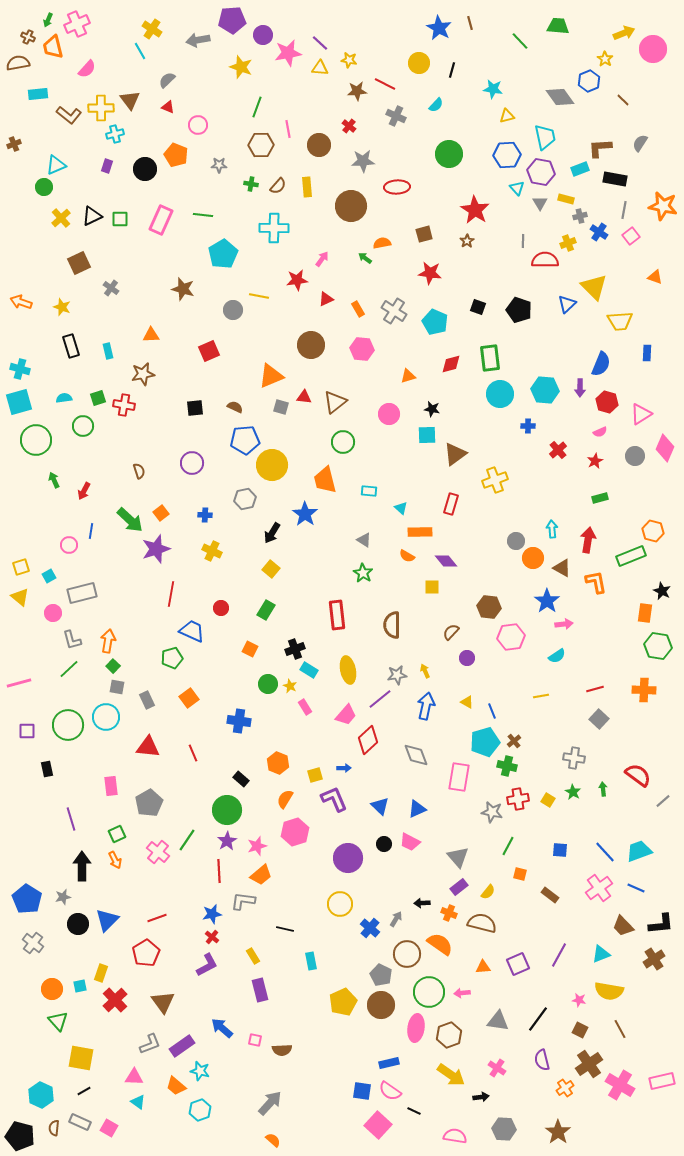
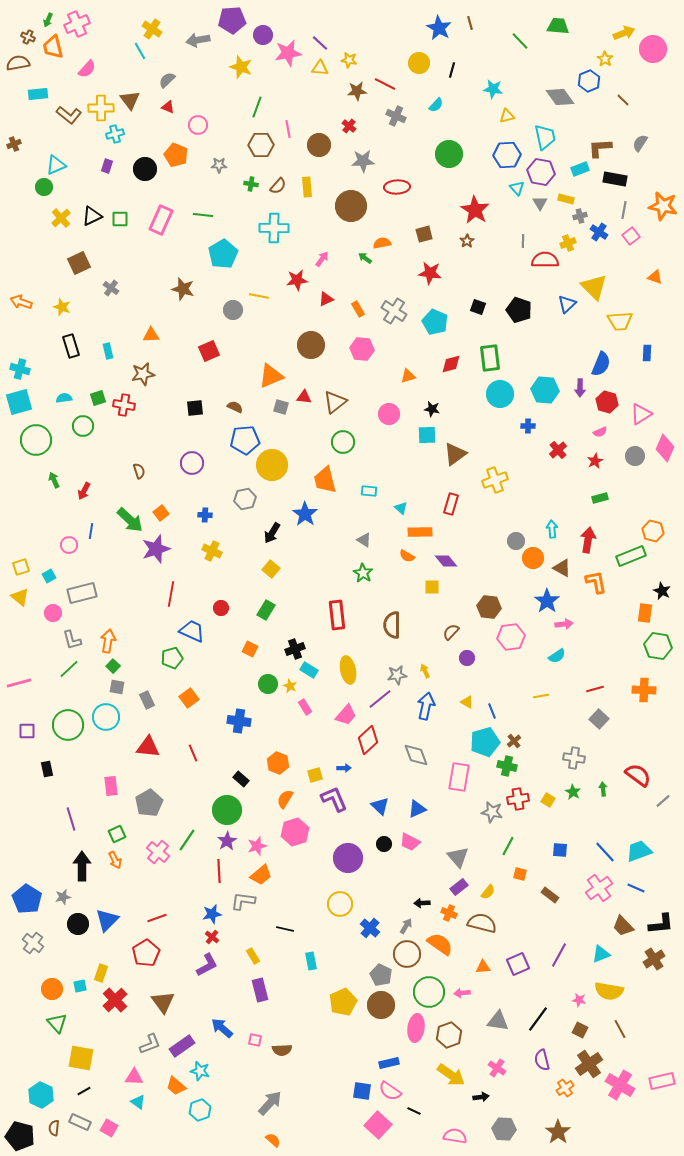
gray arrow at (396, 919): moved 10 px right, 7 px down
green triangle at (58, 1021): moved 1 px left, 2 px down
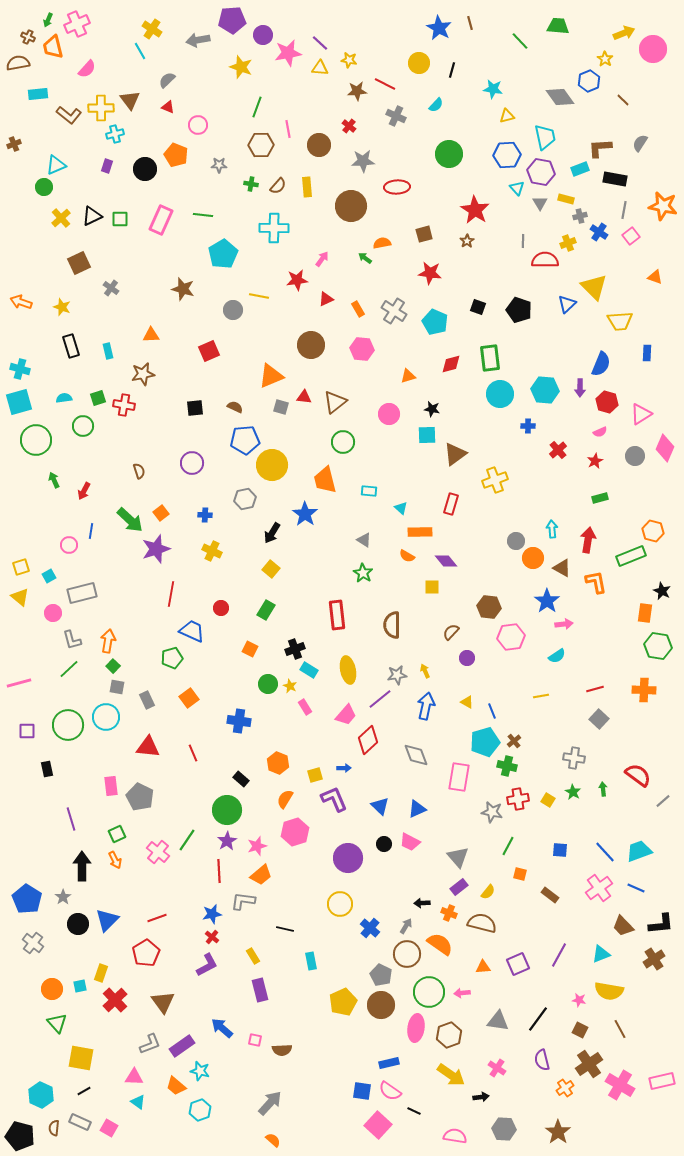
gray pentagon at (149, 803): moved 9 px left, 6 px up; rotated 16 degrees counterclockwise
gray star at (63, 897): rotated 21 degrees counterclockwise
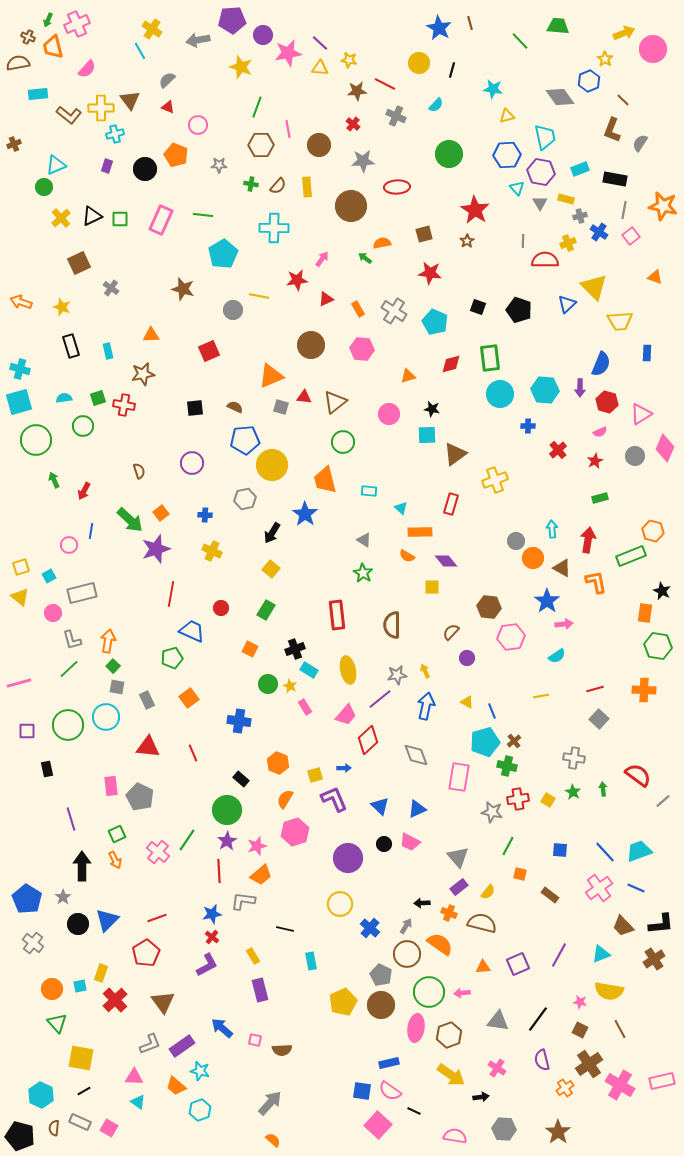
red cross at (349, 126): moved 4 px right, 2 px up
brown L-shape at (600, 148): moved 12 px right, 18 px up; rotated 65 degrees counterclockwise
pink star at (579, 1000): moved 1 px right, 2 px down
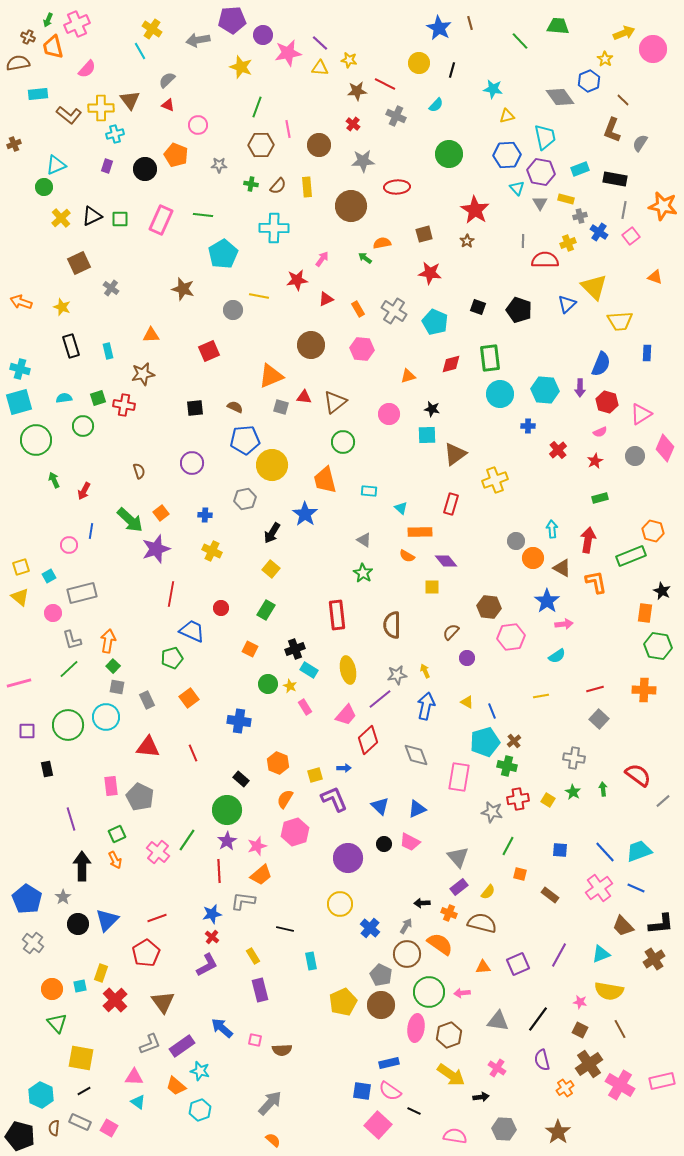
red triangle at (168, 107): moved 2 px up
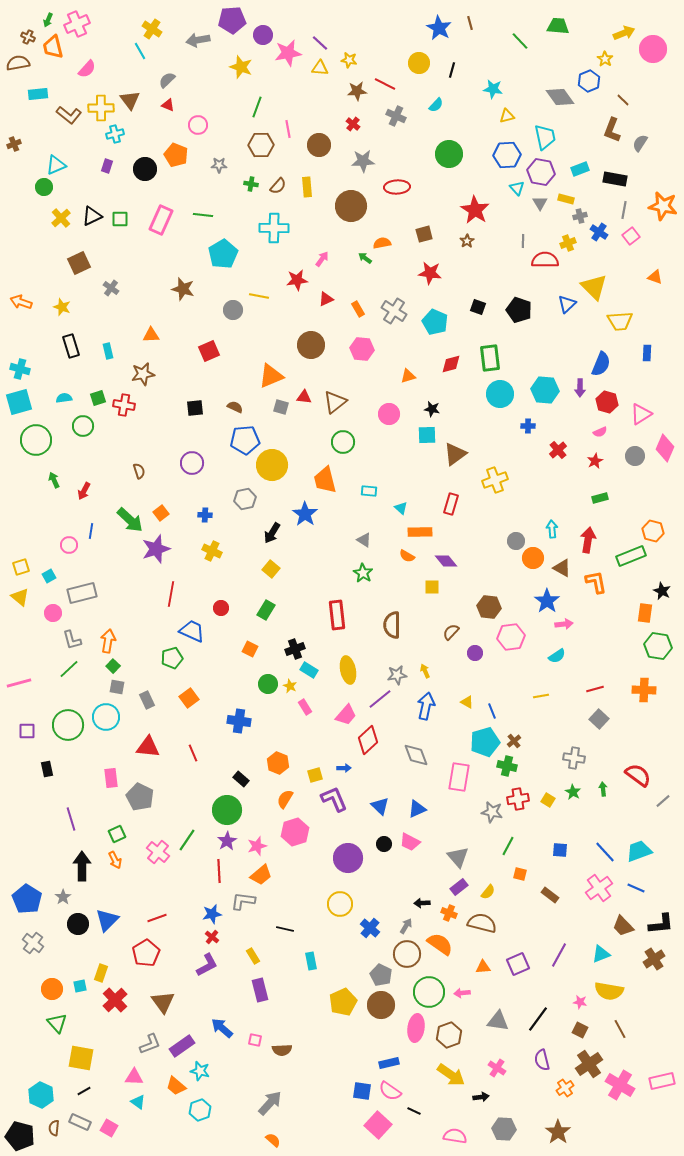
purple circle at (467, 658): moved 8 px right, 5 px up
pink rectangle at (111, 786): moved 8 px up
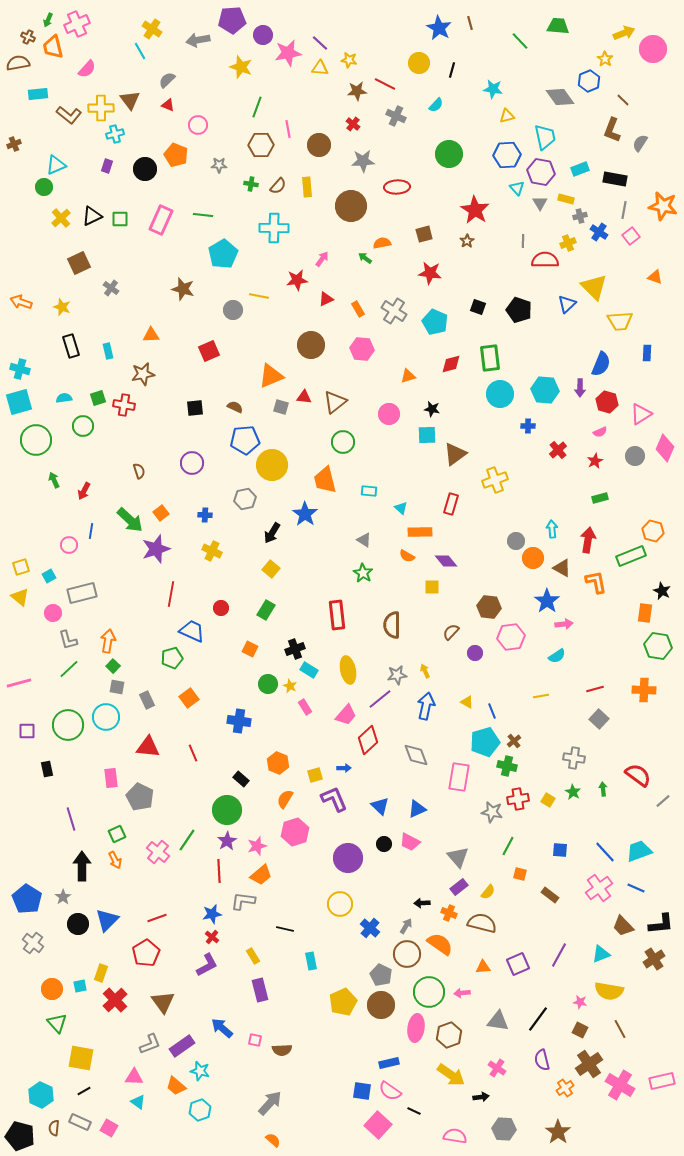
gray L-shape at (72, 640): moved 4 px left
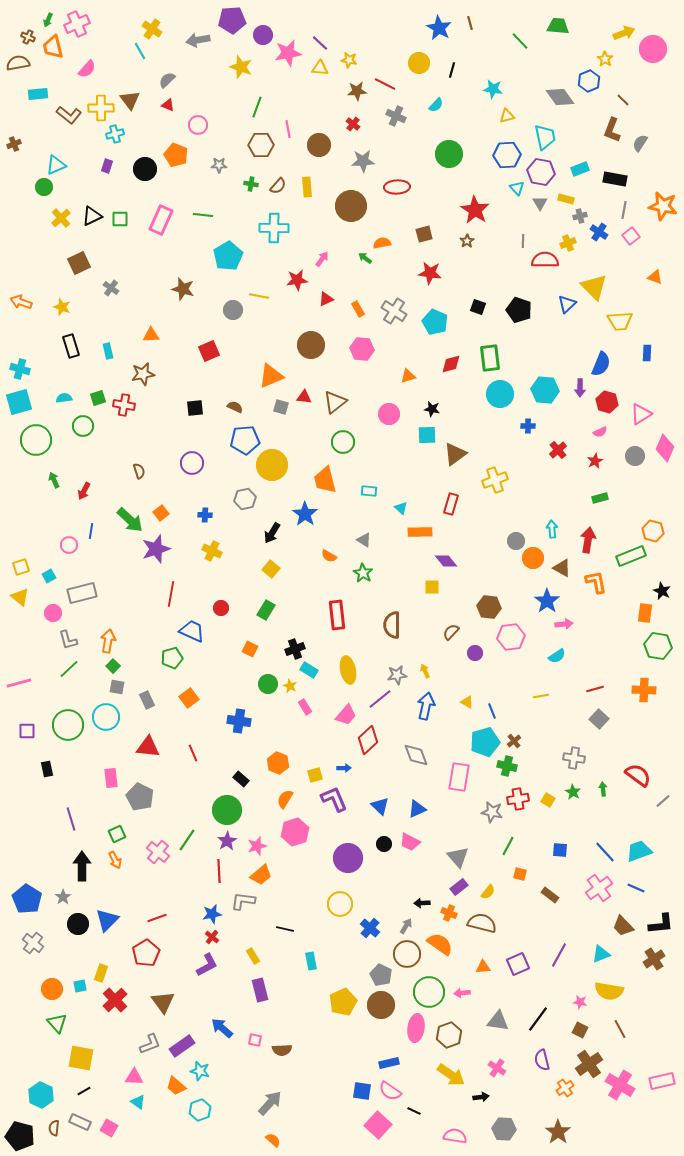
cyan pentagon at (223, 254): moved 5 px right, 2 px down
orange semicircle at (407, 556): moved 78 px left
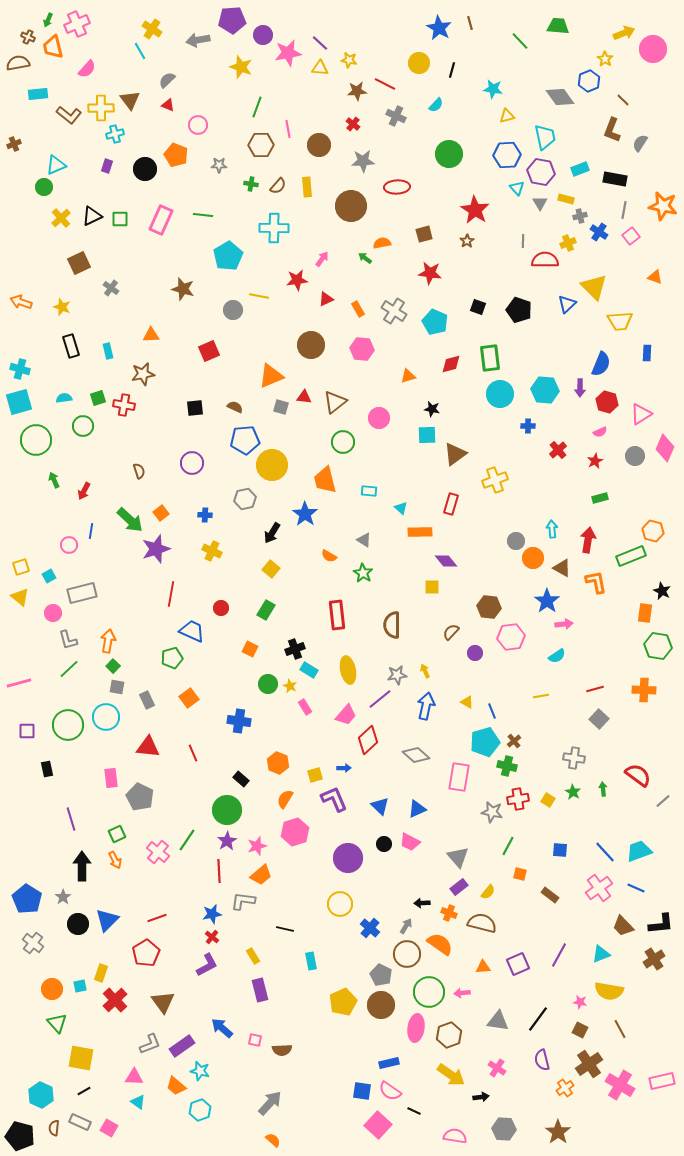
pink circle at (389, 414): moved 10 px left, 4 px down
gray diamond at (416, 755): rotated 28 degrees counterclockwise
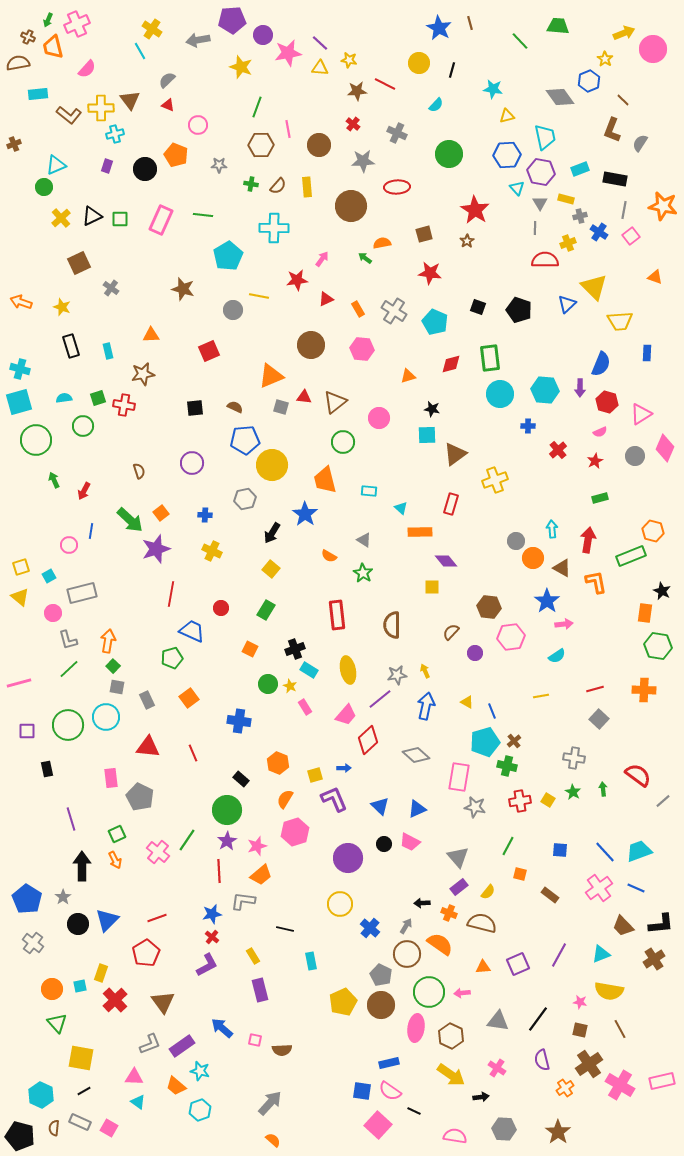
gray cross at (396, 116): moved 1 px right, 17 px down
gray line at (523, 241): moved 12 px right, 13 px up
red cross at (518, 799): moved 2 px right, 2 px down
gray star at (492, 812): moved 17 px left, 5 px up
brown square at (580, 1030): rotated 14 degrees counterclockwise
brown hexagon at (449, 1035): moved 2 px right, 1 px down; rotated 15 degrees counterclockwise
